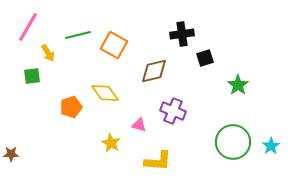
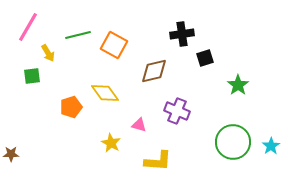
purple cross: moved 4 px right
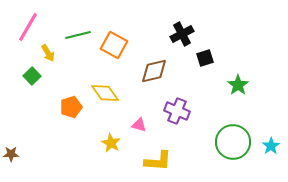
black cross: rotated 20 degrees counterclockwise
green square: rotated 36 degrees counterclockwise
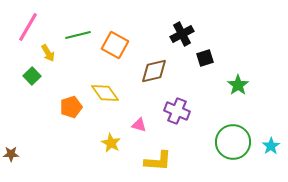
orange square: moved 1 px right
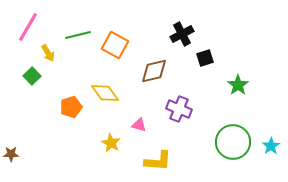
purple cross: moved 2 px right, 2 px up
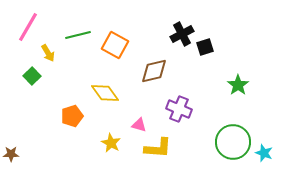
black square: moved 11 px up
orange pentagon: moved 1 px right, 9 px down
cyan star: moved 7 px left, 7 px down; rotated 18 degrees counterclockwise
yellow L-shape: moved 13 px up
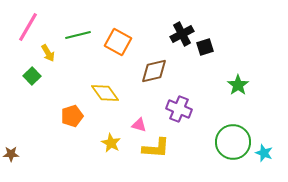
orange square: moved 3 px right, 3 px up
yellow L-shape: moved 2 px left
